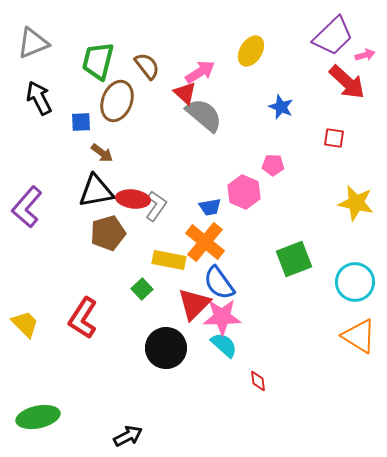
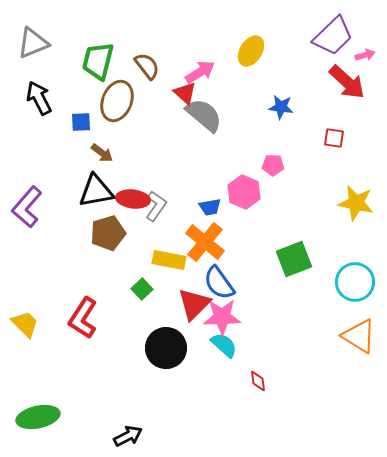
blue star at (281, 107): rotated 15 degrees counterclockwise
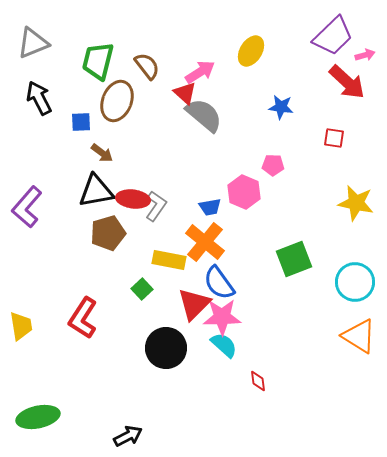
yellow trapezoid at (25, 324): moved 4 px left, 2 px down; rotated 36 degrees clockwise
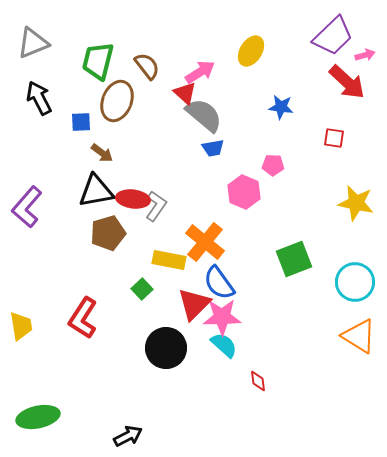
blue trapezoid at (210, 207): moved 3 px right, 59 px up
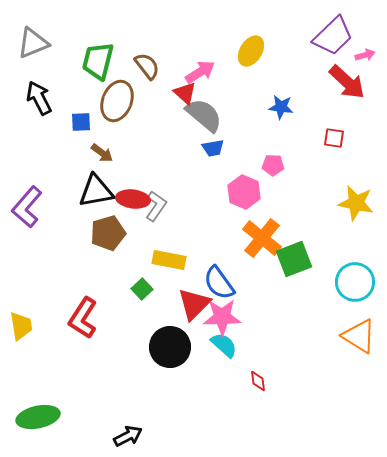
orange cross at (205, 242): moved 57 px right, 4 px up
black circle at (166, 348): moved 4 px right, 1 px up
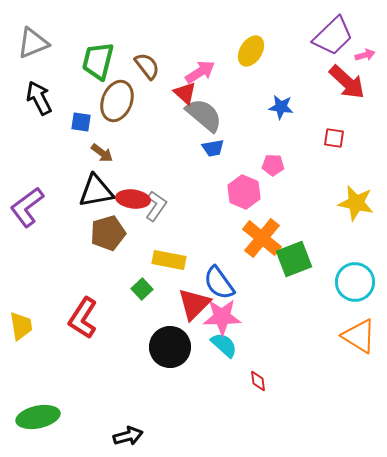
blue square at (81, 122): rotated 10 degrees clockwise
purple L-shape at (27, 207): rotated 12 degrees clockwise
black arrow at (128, 436): rotated 12 degrees clockwise
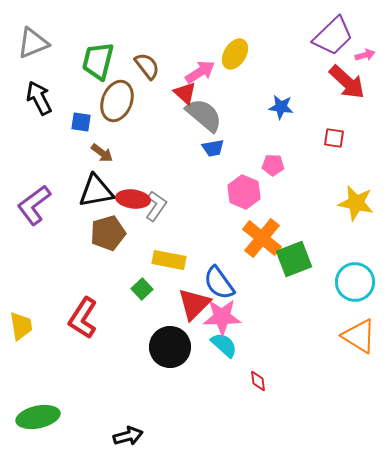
yellow ellipse at (251, 51): moved 16 px left, 3 px down
purple L-shape at (27, 207): moved 7 px right, 2 px up
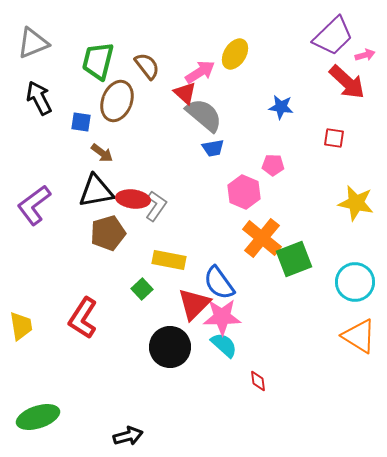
green ellipse at (38, 417): rotated 6 degrees counterclockwise
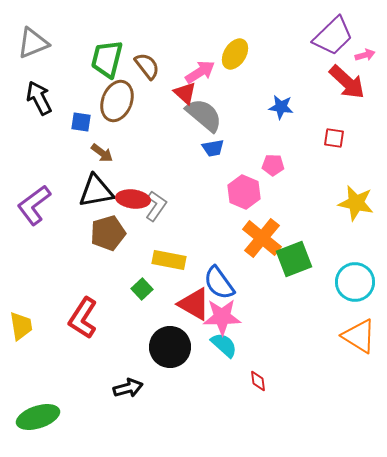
green trapezoid at (98, 61): moved 9 px right, 2 px up
red triangle at (194, 304): rotated 45 degrees counterclockwise
black arrow at (128, 436): moved 48 px up
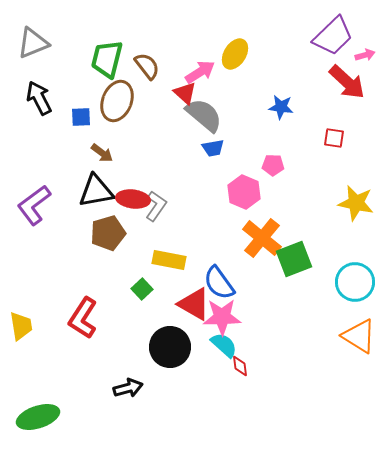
blue square at (81, 122): moved 5 px up; rotated 10 degrees counterclockwise
red diamond at (258, 381): moved 18 px left, 15 px up
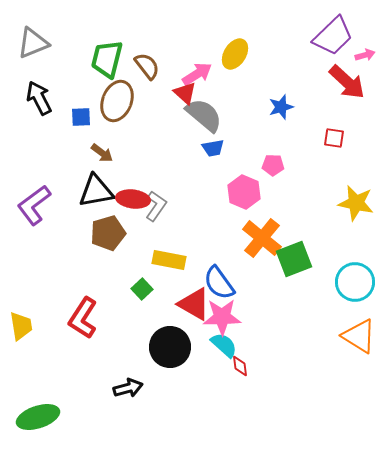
pink arrow at (200, 72): moved 3 px left, 2 px down
blue star at (281, 107): rotated 25 degrees counterclockwise
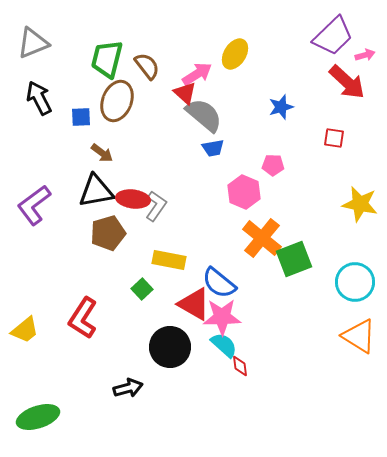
yellow star at (356, 203): moved 4 px right, 1 px down
blue semicircle at (219, 283): rotated 15 degrees counterclockwise
yellow trapezoid at (21, 326): moved 4 px right, 4 px down; rotated 60 degrees clockwise
